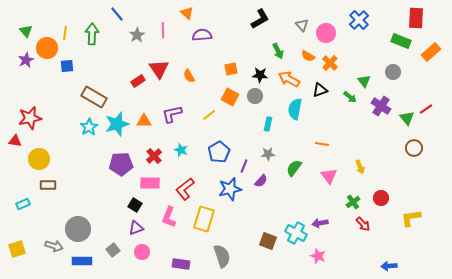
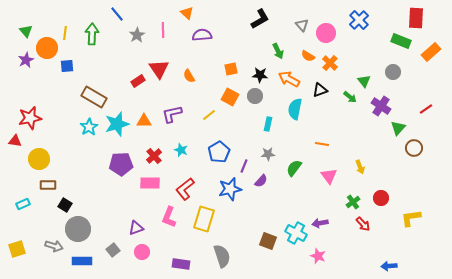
green triangle at (407, 118): moved 9 px left, 10 px down; rotated 21 degrees clockwise
black square at (135, 205): moved 70 px left
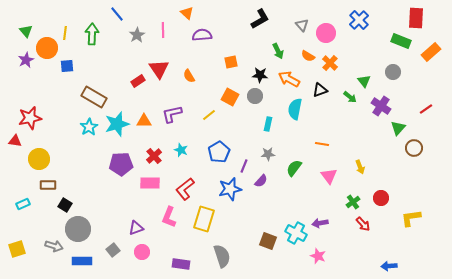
orange square at (231, 69): moved 7 px up
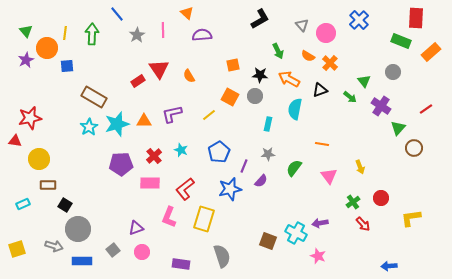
orange square at (231, 62): moved 2 px right, 3 px down
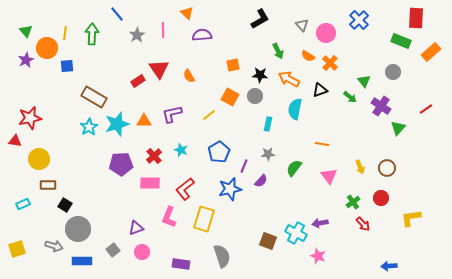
brown circle at (414, 148): moved 27 px left, 20 px down
